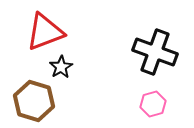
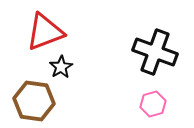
brown hexagon: rotated 9 degrees counterclockwise
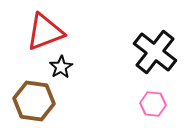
black cross: rotated 18 degrees clockwise
pink hexagon: rotated 20 degrees clockwise
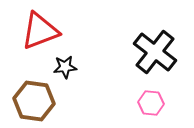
red triangle: moved 5 px left, 1 px up
black star: moved 4 px right; rotated 25 degrees clockwise
pink hexagon: moved 2 px left, 1 px up
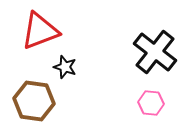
black star: rotated 25 degrees clockwise
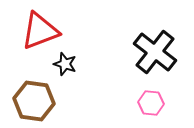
black star: moved 3 px up
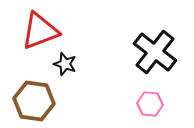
pink hexagon: moved 1 px left, 1 px down
